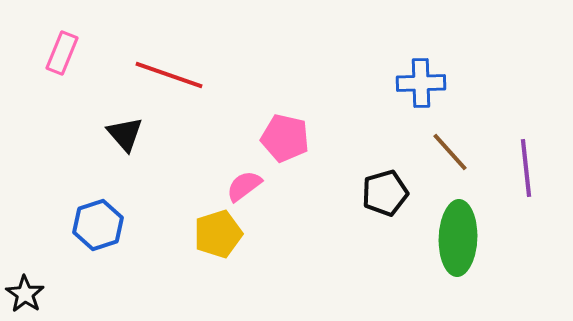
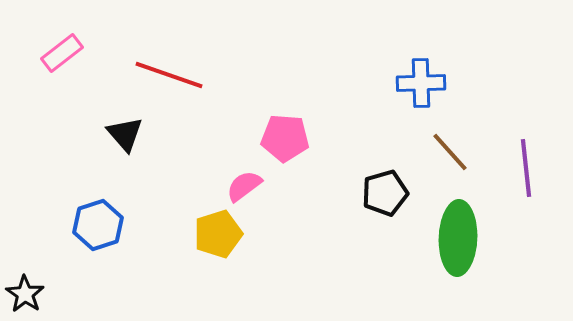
pink rectangle: rotated 30 degrees clockwise
pink pentagon: rotated 9 degrees counterclockwise
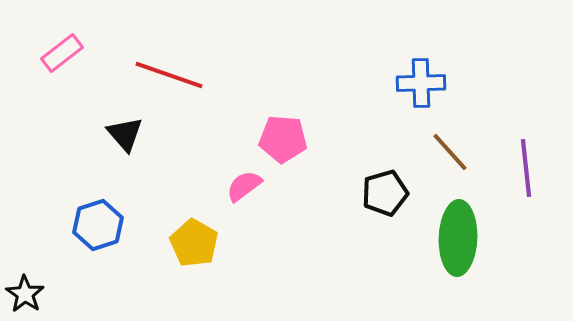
pink pentagon: moved 2 px left, 1 px down
yellow pentagon: moved 24 px left, 9 px down; rotated 24 degrees counterclockwise
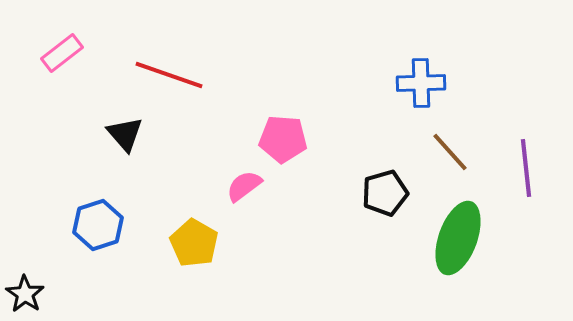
green ellipse: rotated 18 degrees clockwise
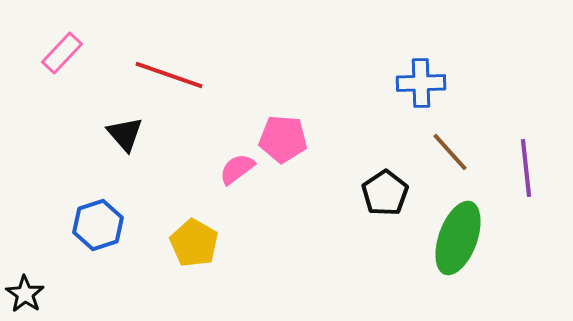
pink rectangle: rotated 9 degrees counterclockwise
pink semicircle: moved 7 px left, 17 px up
black pentagon: rotated 18 degrees counterclockwise
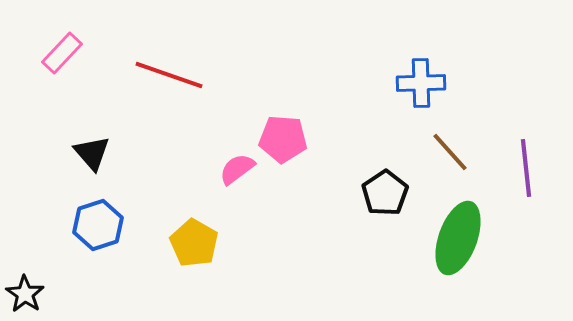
black triangle: moved 33 px left, 19 px down
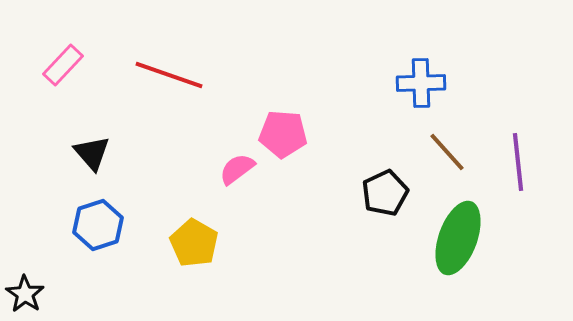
pink rectangle: moved 1 px right, 12 px down
pink pentagon: moved 5 px up
brown line: moved 3 px left
purple line: moved 8 px left, 6 px up
black pentagon: rotated 9 degrees clockwise
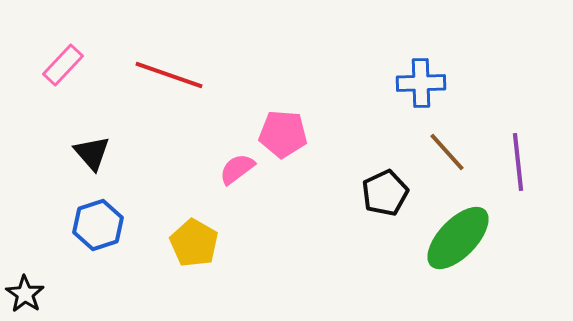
green ellipse: rotated 24 degrees clockwise
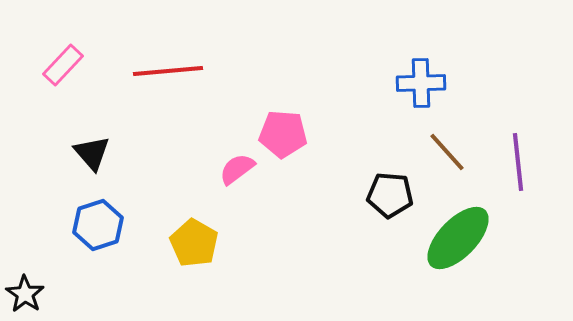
red line: moved 1 px left, 4 px up; rotated 24 degrees counterclockwise
black pentagon: moved 5 px right, 2 px down; rotated 30 degrees clockwise
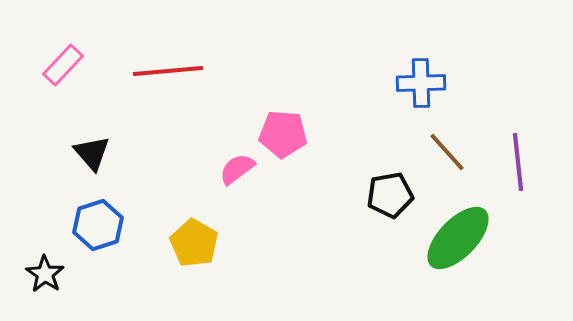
black pentagon: rotated 15 degrees counterclockwise
black star: moved 20 px right, 20 px up
